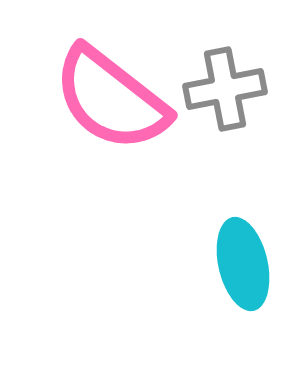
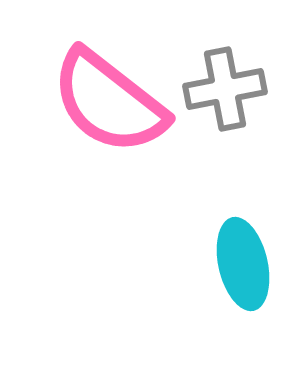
pink semicircle: moved 2 px left, 3 px down
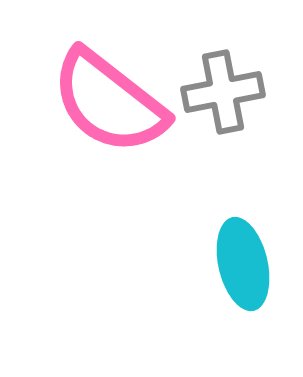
gray cross: moved 2 px left, 3 px down
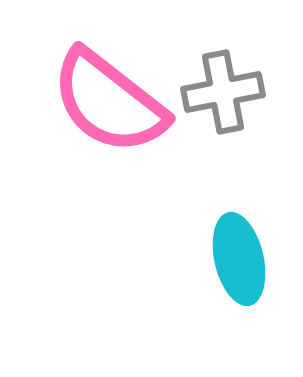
cyan ellipse: moved 4 px left, 5 px up
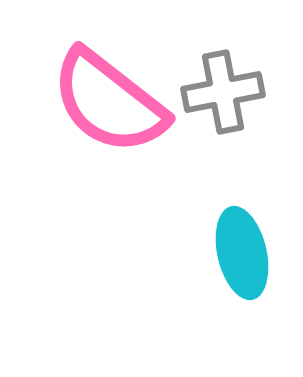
cyan ellipse: moved 3 px right, 6 px up
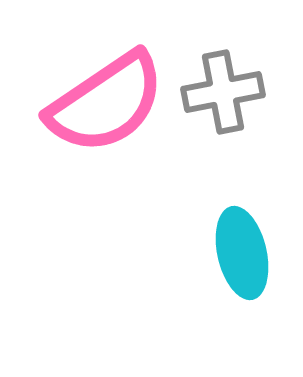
pink semicircle: moved 3 px left, 1 px down; rotated 72 degrees counterclockwise
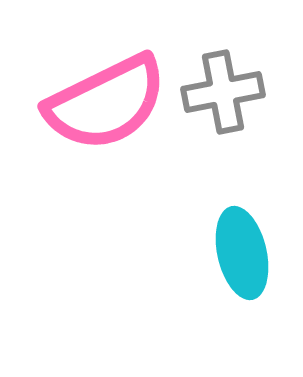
pink semicircle: rotated 8 degrees clockwise
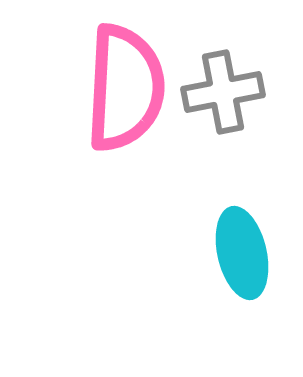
pink semicircle: moved 19 px right, 15 px up; rotated 61 degrees counterclockwise
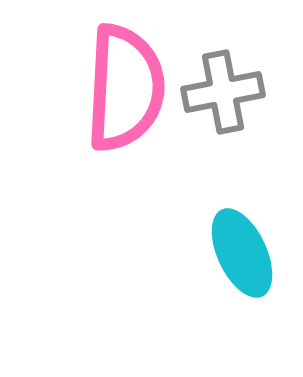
cyan ellipse: rotated 12 degrees counterclockwise
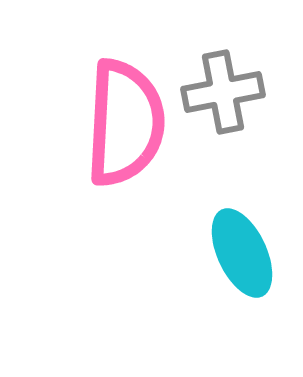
pink semicircle: moved 35 px down
